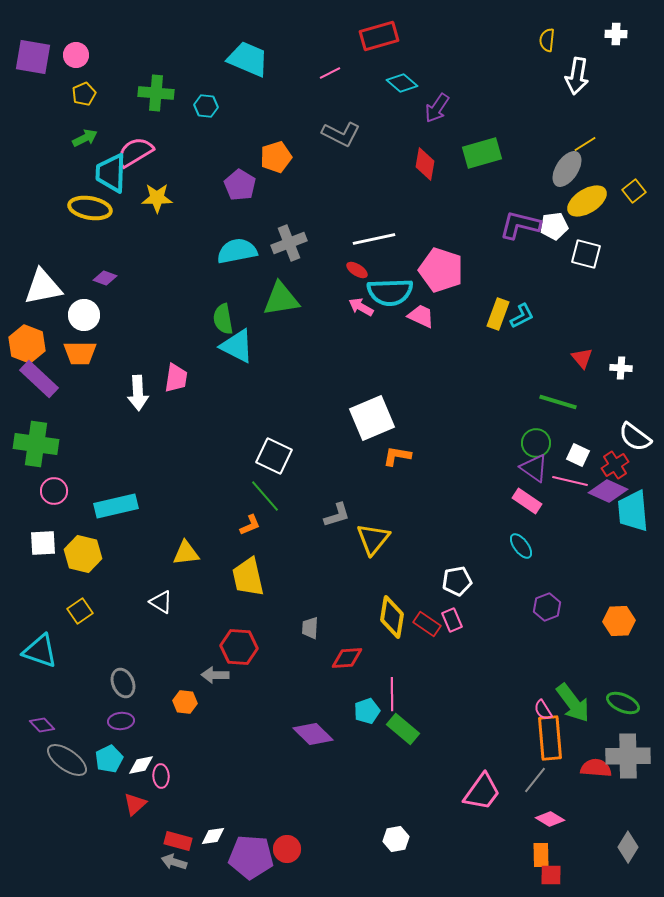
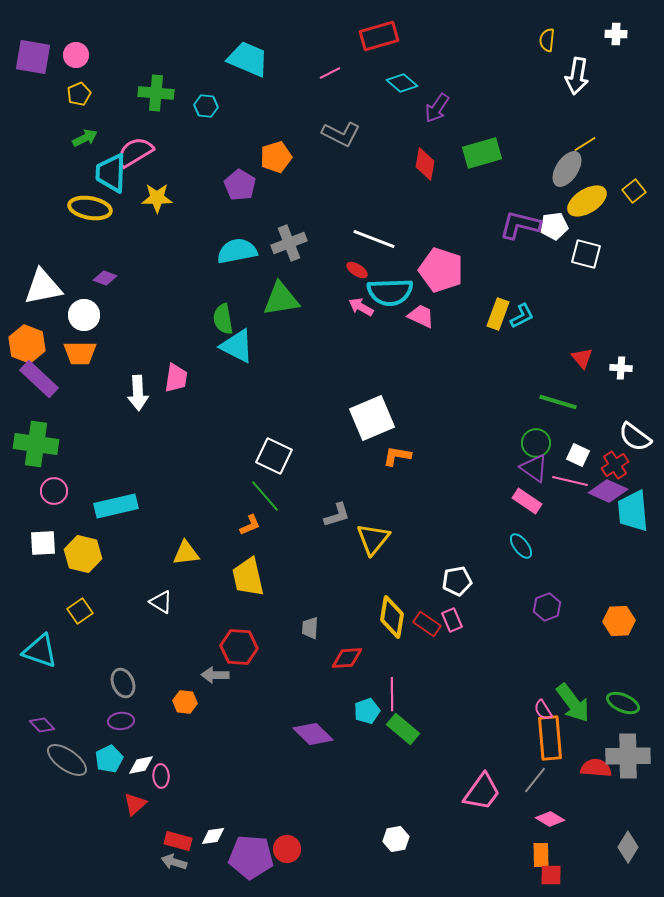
yellow pentagon at (84, 94): moved 5 px left
white line at (374, 239): rotated 33 degrees clockwise
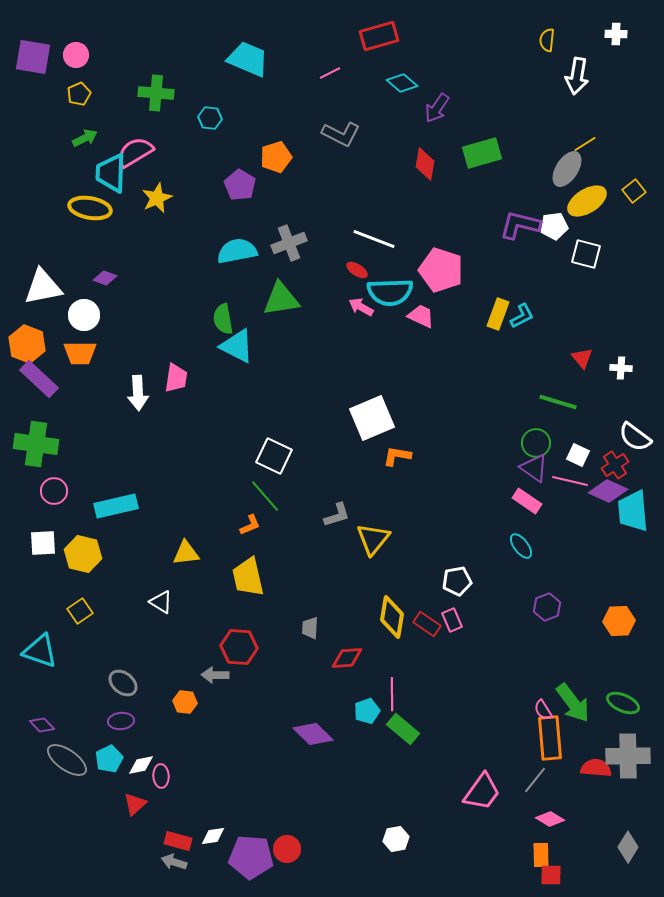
cyan hexagon at (206, 106): moved 4 px right, 12 px down
yellow star at (157, 198): rotated 24 degrees counterclockwise
gray ellipse at (123, 683): rotated 28 degrees counterclockwise
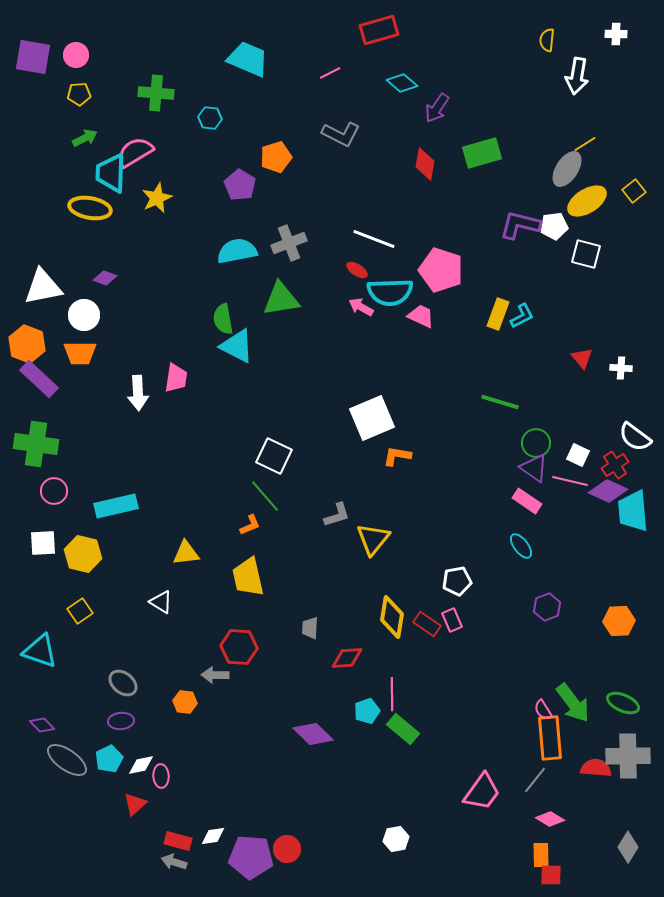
red rectangle at (379, 36): moved 6 px up
yellow pentagon at (79, 94): rotated 20 degrees clockwise
green line at (558, 402): moved 58 px left
